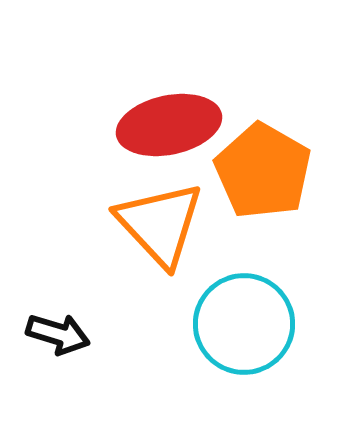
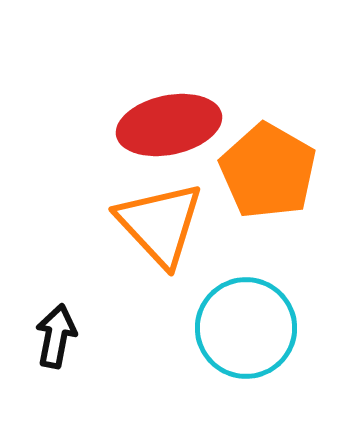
orange pentagon: moved 5 px right
cyan circle: moved 2 px right, 4 px down
black arrow: moved 2 px left, 2 px down; rotated 96 degrees counterclockwise
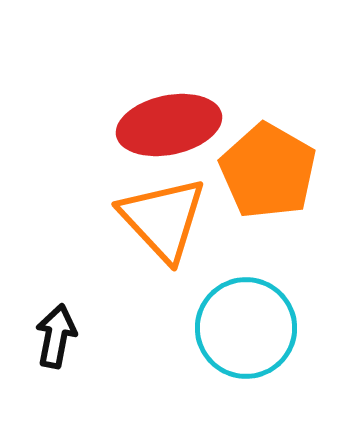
orange triangle: moved 3 px right, 5 px up
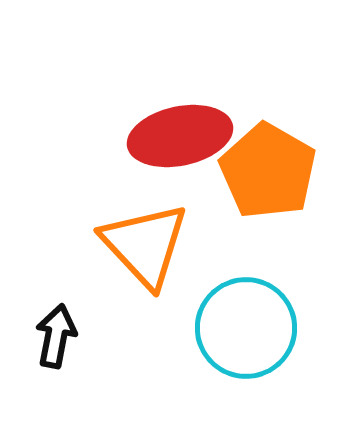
red ellipse: moved 11 px right, 11 px down
orange triangle: moved 18 px left, 26 px down
